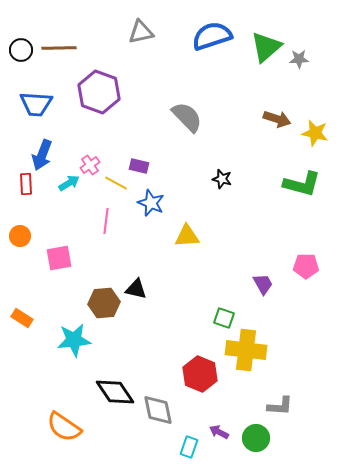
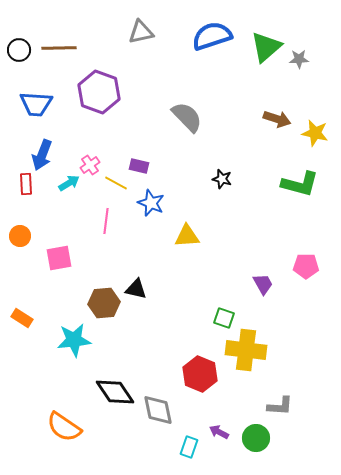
black circle: moved 2 px left
green L-shape: moved 2 px left
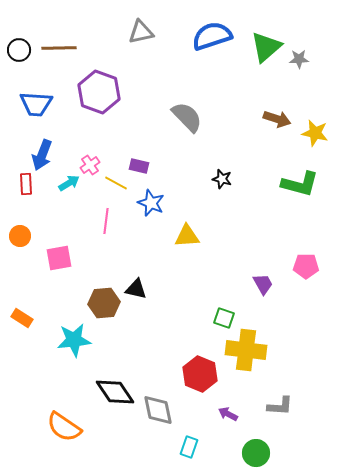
purple arrow: moved 9 px right, 18 px up
green circle: moved 15 px down
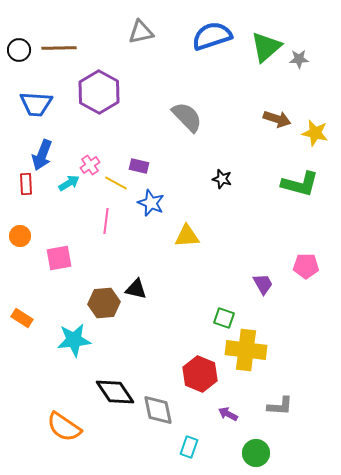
purple hexagon: rotated 9 degrees clockwise
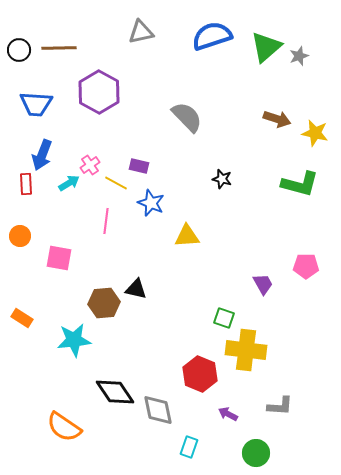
gray star: moved 3 px up; rotated 18 degrees counterclockwise
pink square: rotated 20 degrees clockwise
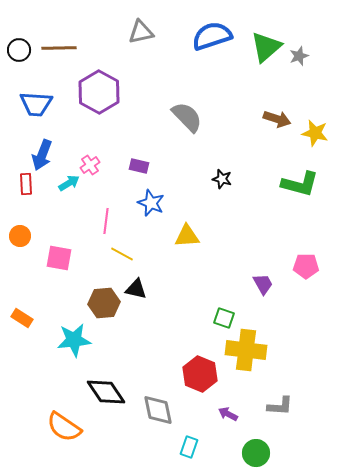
yellow line: moved 6 px right, 71 px down
black diamond: moved 9 px left
